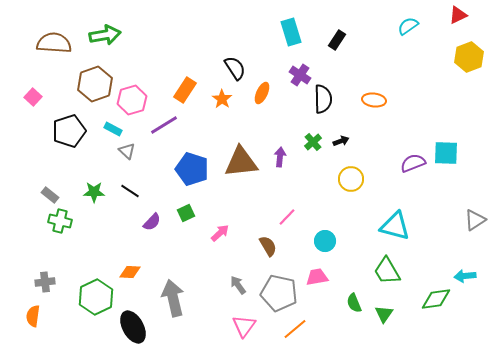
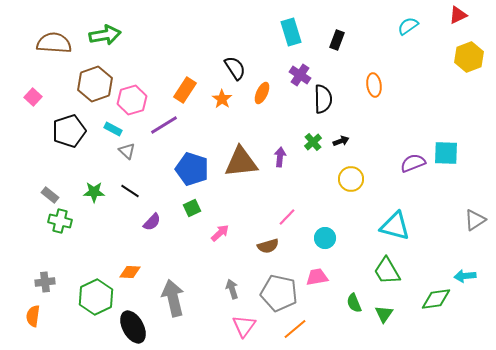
black rectangle at (337, 40): rotated 12 degrees counterclockwise
orange ellipse at (374, 100): moved 15 px up; rotated 75 degrees clockwise
green square at (186, 213): moved 6 px right, 5 px up
cyan circle at (325, 241): moved 3 px up
brown semicircle at (268, 246): rotated 105 degrees clockwise
gray arrow at (238, 285): moved 6 px left, 4 px down; rotated 18 degrees clockwise
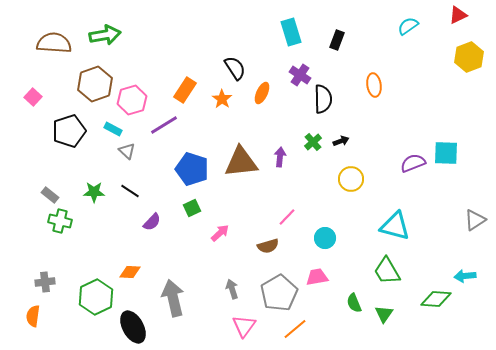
gray pentagon at (279, 293): rotated 30 degrees clockwise
green diamond at (436, 299): rotated 12 degrees clockwise
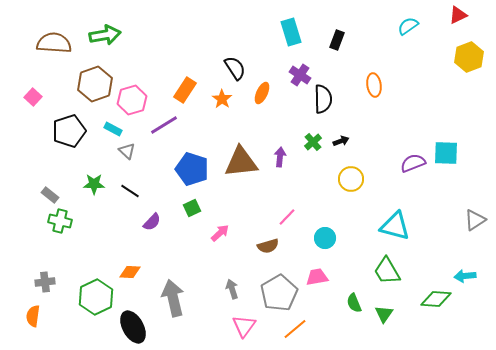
green star at (94, 192): moved 8 px up
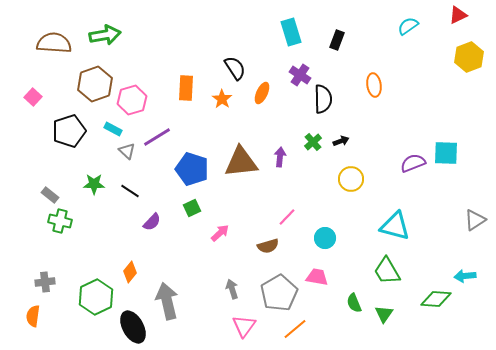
orange rectangle at (185, 90): moved 1 px right, 2 px up; rotated 30 degrees counterclockwise
purple line at (164, 125): moved 7 px left, 12 px down
orange diamond at (130, 272): rotated 55 degrees counterclockwise
pink trapezoid at (317, 277): rotated 20 degrees clockwise
gray arrow at (173, 298): moved 6 px left, 3 px down
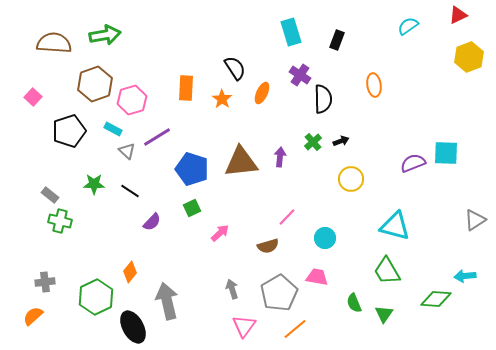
orange semicircle at (33, 316): rotated 40 degrees clockwise
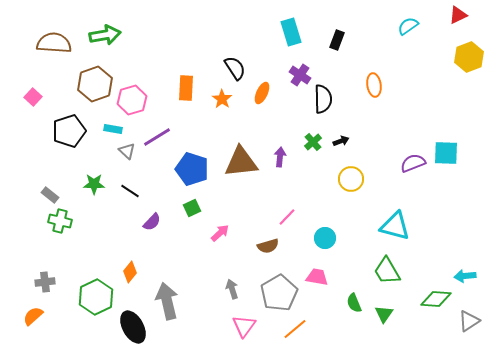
cyan rectangle at (113, 129): rotated 18 degrees counterclockwise
gray triangle at (475, 220): moved 6 px left, 101 px down
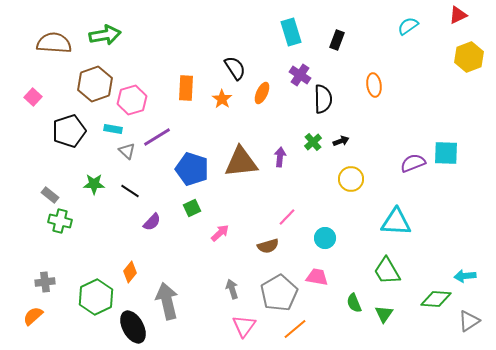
cyan triangle at (395, 226): moved 1 px right, 4 px up; rotated 12 degrees counterclockwise
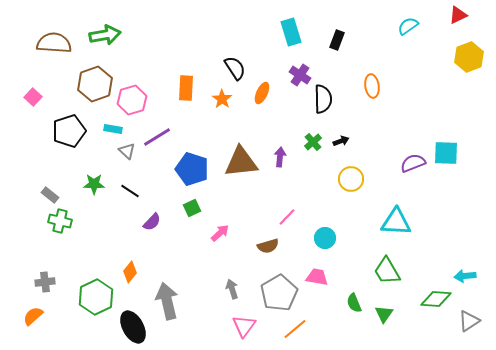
orange ellipse at (374, 85): moved 2 px left, 1 px down
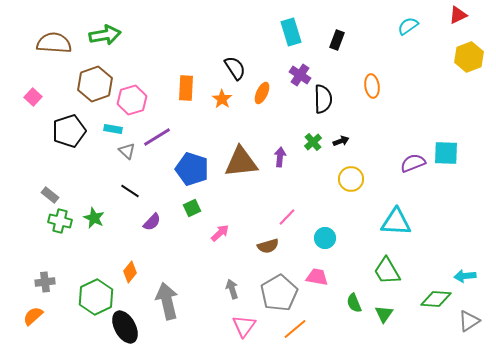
green star at (94, 184): moved 34 px down; rotated 25 degrees clockwise
black ellipse at (133, 327): moved 8 px left
